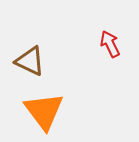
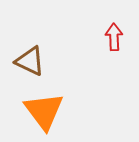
red arrow: moved 4 px right, 7 px up; rotated 24 degrees clockwise
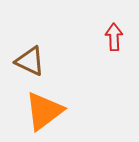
orange triangle: rotated 30 degrees clockwise
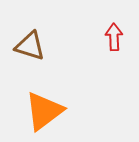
brown triangle: moved 15 px up; rotated 8 degrees counterclockwise
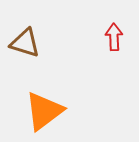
brown triangle: moved 5 px left, 3 px up
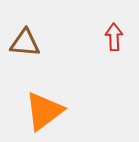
brown triangle: rotated 12 degrees counterclockwise
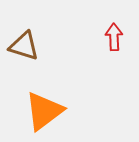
brown triangle: moved 1 px left, 3 px down; rotated 12 degrees clockwise
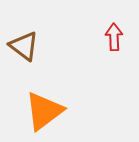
brown triangle: rotated 20 degrees clockwise
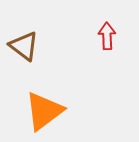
red arrow: moved 7 px left, 1 px up
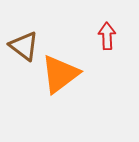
orange triangle: moved 16 px right, 37 px up
